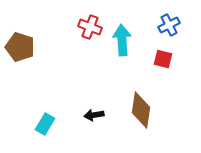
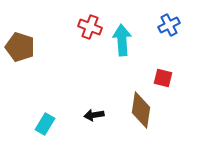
red square: moved 19 px down
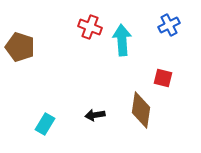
black arrow: moved 1 px right
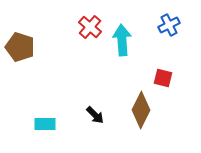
red cross: rotated 20 degrees clockwise
brown diamond: rotated 18 degrees clockwise
black arrow: rotated 126 degrees counterclockwise
cyan rectangle: rotated 60 degrees clockwise
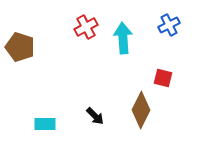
red cross: moved 4 px left; rotated 20 degrees clockwise
cyan arrow: moved 1 px right, 2 px up
black arrow: moved 1 px down
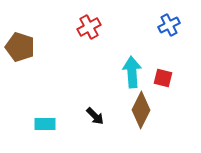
red cross: moved 3 px right
cyan arrow: moved 9 px right, 34 px down
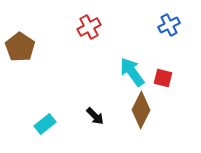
brown pentagon: rotated 16 degrees clockwise
cyan arrow: rotated 32 degrees counterclockwise
cyan rectangle: rotated 40 degrees counterclockwise
